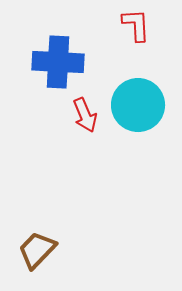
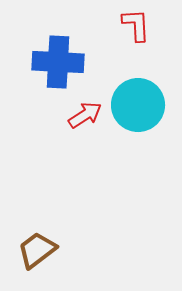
red arrow: rotated 100 degrees counterclockwise
brown trapezoid: rotated 9 degrees clockwise
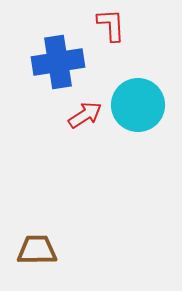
red L-shape: moved 25 px left
blue cross: rotated 12 degrees counterclockwise
brown trapezoid: rotated 36 degrees clockwise
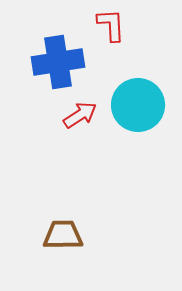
red arrow: moved 5 px left
brown trapezoid: moved 26 px right, 15 px up
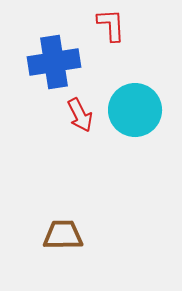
blue cross: moved 4 px left
cyan circle: moved 3 px left, 5 px down
red arrow: rotated 96 degrees clockwise
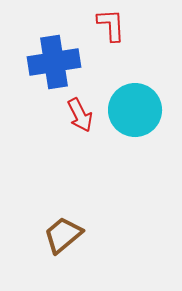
brown trapezoid: rotated 39 degrees counterclockwise
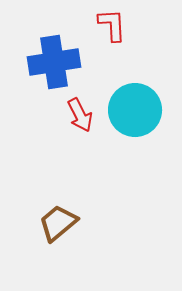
red L-shape: moved 1 px right
brown trapezoid: moved 5 px left, 12 px up
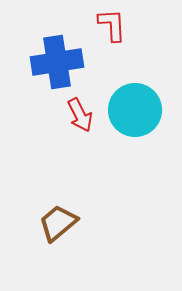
blue cross: moved 3 px right
